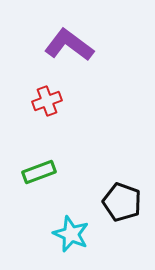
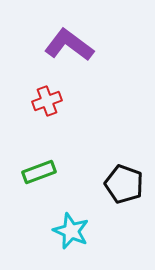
black pentagon: moved 2 px right, 18 px up
cyan star: moved 3 px up
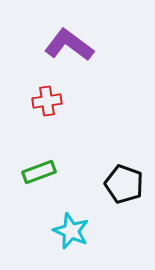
red cross: rotated 12 degrees clockwise
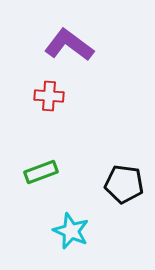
red cross: moved 2 px right, 5 px up; rotated 12 degrees clockwise
green rectangle: moved 2 px right
black pentagon: rotated 12 degrees counterclockwise
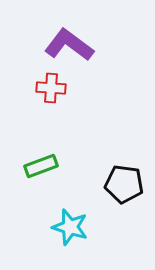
red cross: moved 2 px right, 8 px up
green rectangle: moved 6 px up
cyan star: moved 1 px left, 4 px up; rotated 6 degrees counterclockwise
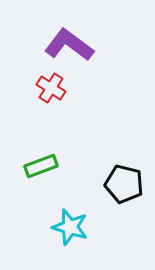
red cross: rotated 28 degrees clockwise
black pentagon: rotated 6 degrees clockwise
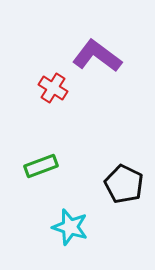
purple L-shape: moved 28 px right, 11 px down
red cross: moved 2 px right
black pentagon: rotated 12 degrees clockwise
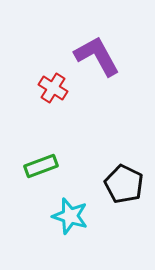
purple L-shape: rotated 24 degrees clockwise
cyan star: moved 11 px up
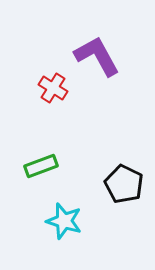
cyan star: moved 6 px left, 5 px down
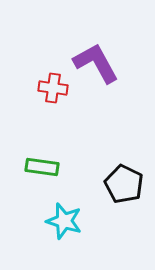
purple L-shape: moved 1 px left, 7 px down
red cross: rotated 24 degrees counterclockwise
green rectangle: moved 1 px right, 1 px down; rotated 28 degrees clockwise
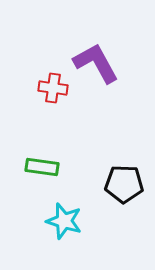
black pentagon: rotated 24 degrees counterclockwise
